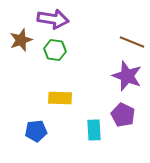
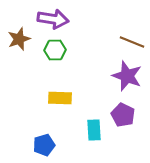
brown star: moved 2 px left, 1 px up
green hexagon: rotated 10 degrees counterclockwise
blue pentagon: moved 8 px right, 14 px down; rotated 10 degrees counterclockwise
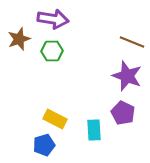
green hexagon: moved 3 px left, 1 px down
yellow rectangle: moved 5 px left, 21 px down; rotated 25 degrees clockwise
purple pentagon: moved 2 px up
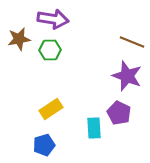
brown star: rotated 10 degrees clockwise
green hexagon: moved 2 px left, 1 px up
purple pentagon: moved 4 px left
yellow rectangle: moved 4 px left, 10 px up; rotated 60 degrees counterclockwise
cyan rectangle: moved 2 px up
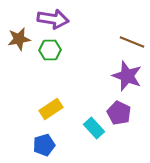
cyan rectangle: rotated 40 degrees counterclockwise
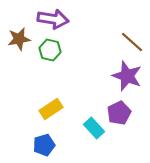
brown line: rotated 20 degrees clockwise
green hexagon: rotated 15 degrees clockwise
purple pentagon: rotated 20 degrees clockwise
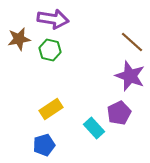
purple star: moved 3 px right
